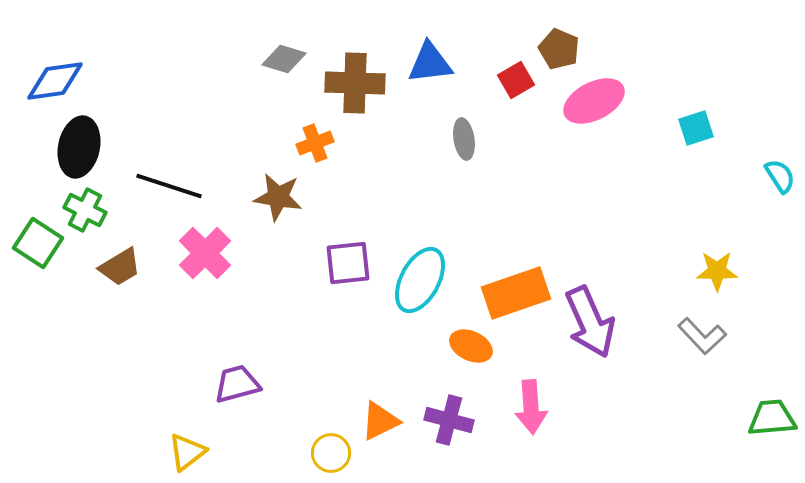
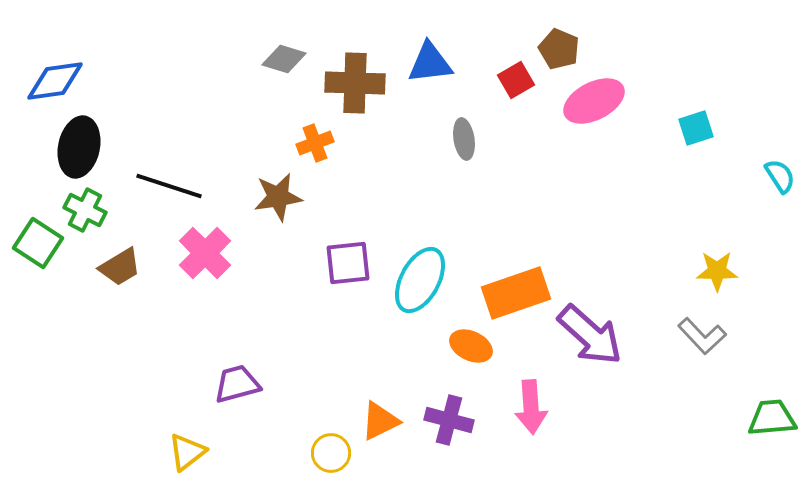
brown star: rotated 18 degrees counterclockwise
purple arrow: moved 13 px down; rotated 24 degrees counterclockwise
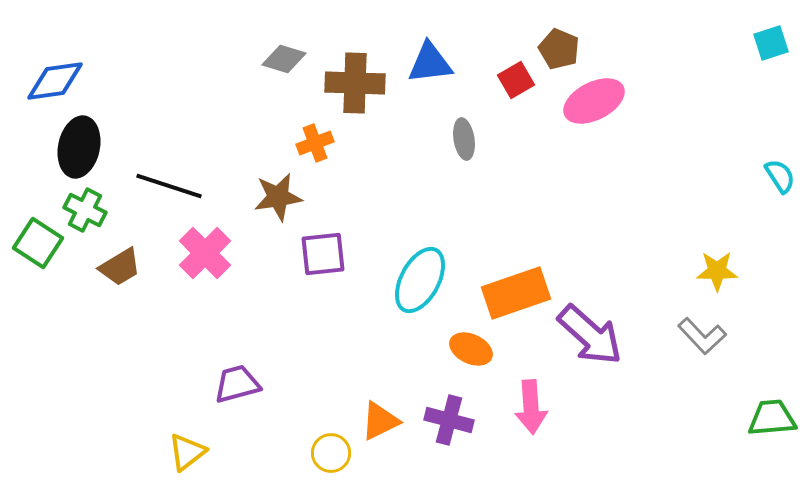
cyan square: moved 75 px right, 85 px up
purple square: moved 25 px left, 9 px up
orange ellipse: moved 3 px down
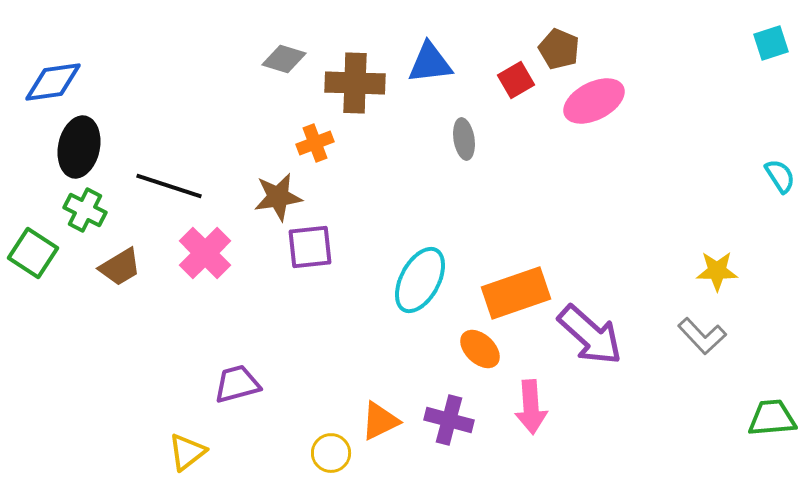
blue diamond: moved 2 px left, 1 px down
green square: moved 5 px left, 10 px down
purple square: moved 13 px left, 7 px up
orange ellipse: moved 9 px right; rotated 18 degrees clockwise
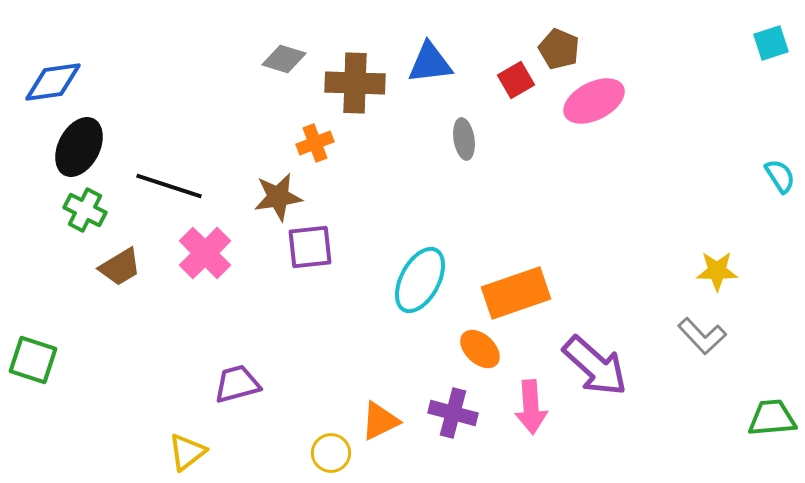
black ellipse: rotated 16 degrees clockwise
green square: moved 107 px down; rotated 15 degrees counterclockwise
purple arrow: moved 5 px right, 31 px down
purple cross: moved 4 px right, 7 px up
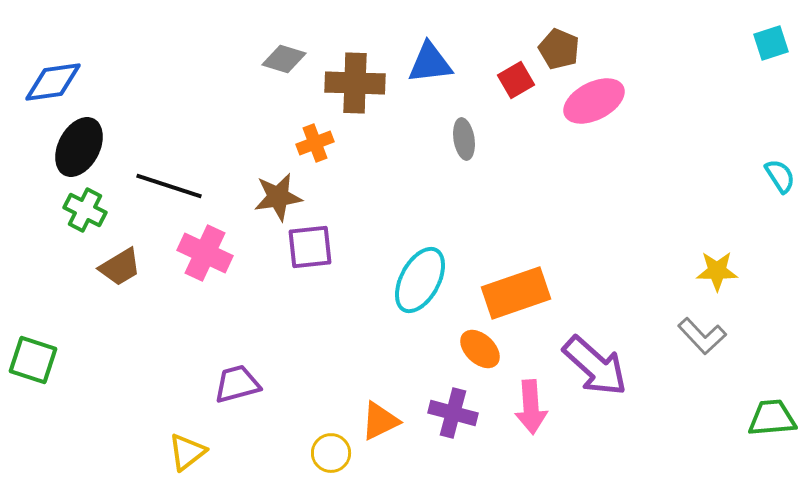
pink cross: rotated 20 degrees counterclockwise
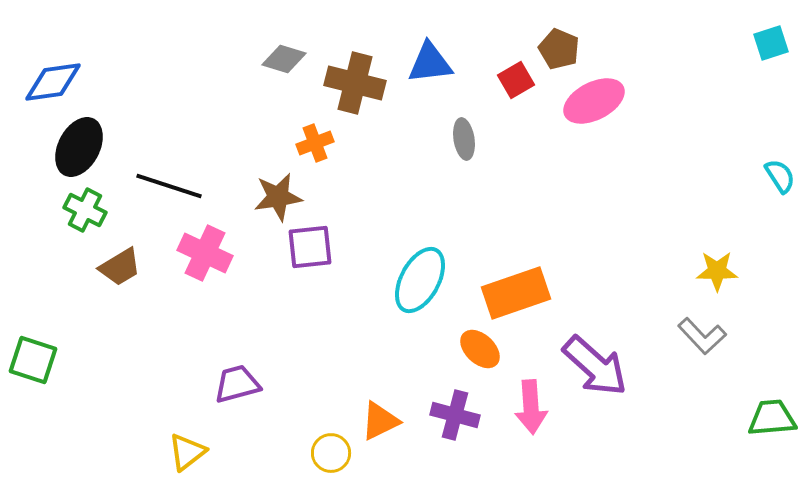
brown cross: rotated 12 degrees clockwise
purple cross: moved 2 px right, 2 px down
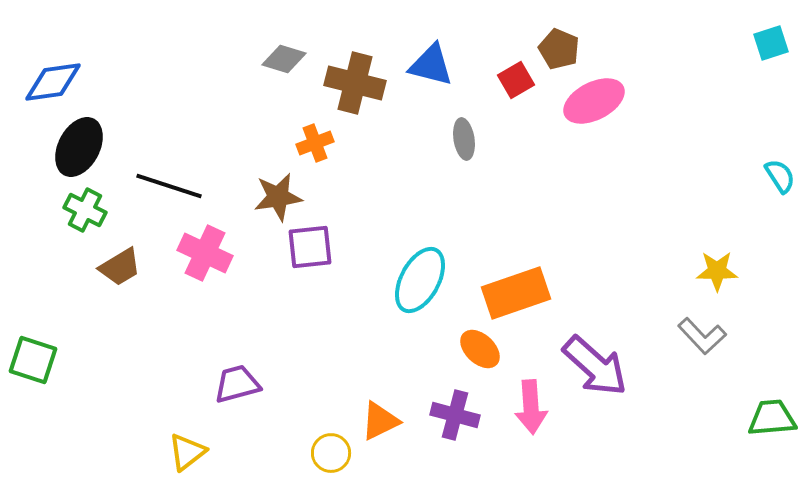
blue triangle: moved 1 px right, 2 px down; rotated 21 degrees clockwise
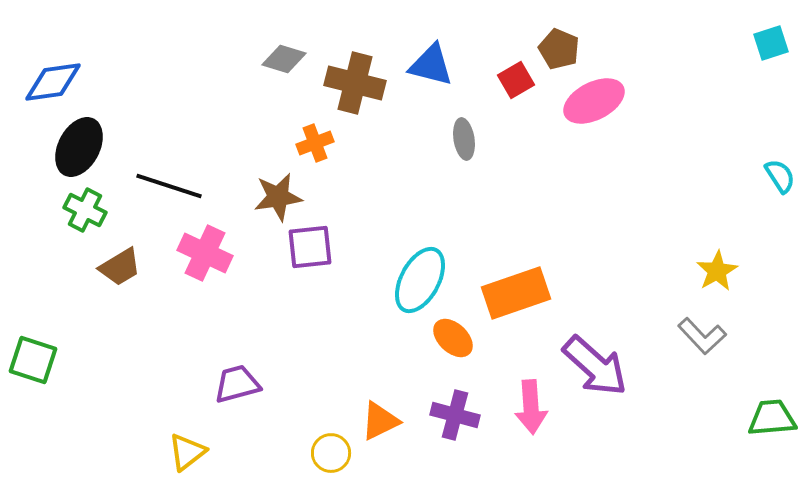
yellow star: rotated 30 degrees counterclockwise
orange ellipse: moved 27 px left, 11 px up
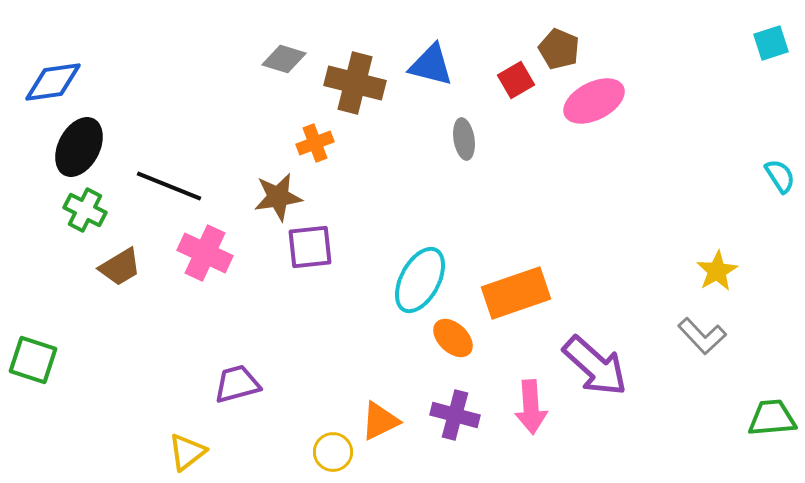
black line: rotated 4 degrees clockwise
yellow circle: moved 2 px right, 1 px up
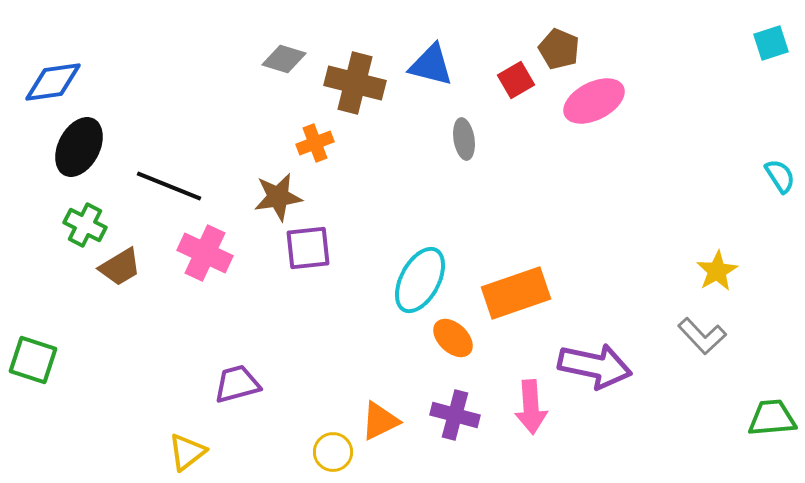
green cross: moved 15 px down
purple square: moved 2 px left, 1 px down
purple arrow: rotated 30 degrees counterclockwise
